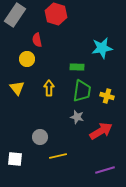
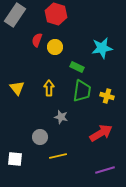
red semicircle: rotated 32 degrees clockwise
yellow circle: moved 28 px right, 12 px up
green rectangle: rotated 24 degrees clockwise
gray star: moved 16 px left
red arrow: moved 2 px down
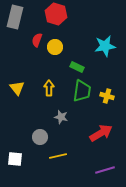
gray rectangle: moved 2 px down; rotated 20 degrees counterclockwise
cyan star: moved 3 px right, 2 px up
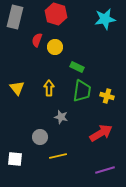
cyan star: moved 27 px up
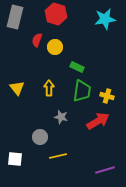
red arrow: moved 3 px left, 12 px up
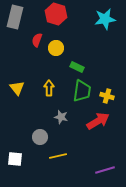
yellow circle: moved 1 px right, 1 px down
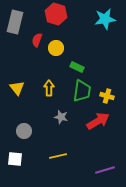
gray rectangle: moved 5 px down
gray circle: moved 16 px left, 6 px up
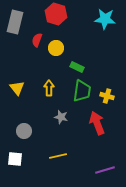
cyan star: rotated 15 degrees clockwise
red arrow: moved 1 px left, 2 px down; rotated 80 degrees counterclockwise
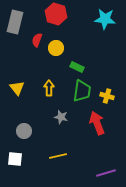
purple line: moved 1 px right, 3 px down
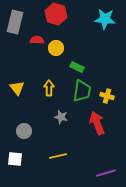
red semicircle: rotated 72 degrees clockwise
